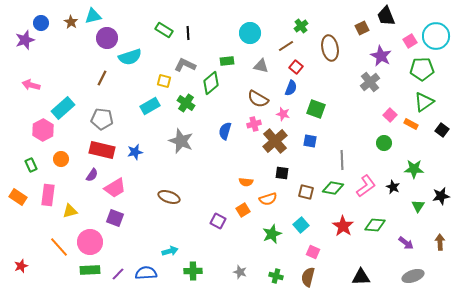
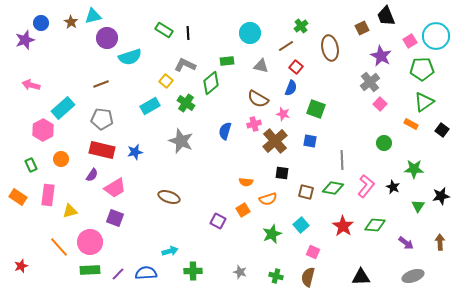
brown line at (102, 78): moved 1 px left, 6 px down; rotated 42 degrees clockwise
yellow square at (164, 81): moved 2 px right; rotated 24 degrees clockwise
pink square at (390, 115): moved 10 px left, 11 px up
pink L-shape at (366, 186): rotated 15 degrees counterclockwise
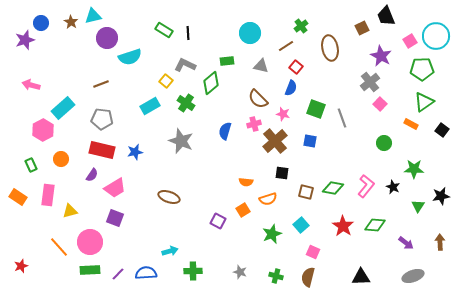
brown semicircle at (258, 99): rotated 15 degrees clockwise
gray line at (342, 160): moved 42 px up; rotated 18 degrees counterclockwise
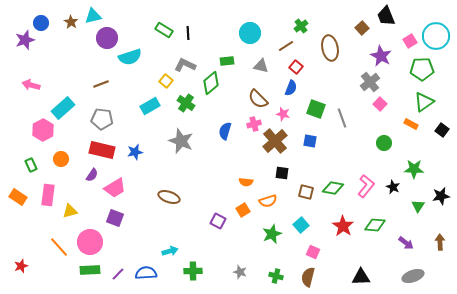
brown square at (362, 28): rotated 16 degrees counterclockwise
orange semicircle at (268, 199): moved 2 px down
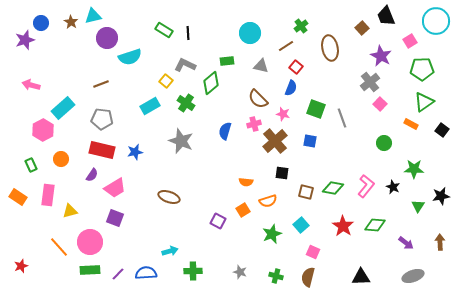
cyan circle at (436, 36): moved 15 px up
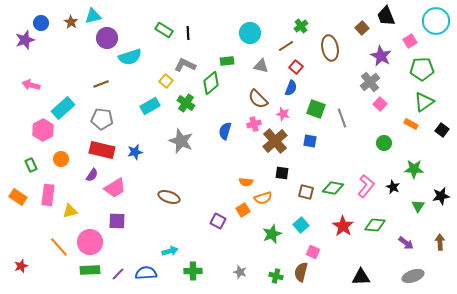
orange semicircle at (268, 201): moved 5 px left, 3 px up
purple square at (115, 218): moved 2 px right, 3 px down; rotated 18 degrees counterclockwise
brown semicircle at (308, 277): moved 7 px left, 5 px up
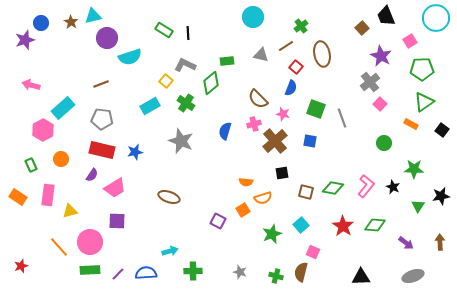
cyan circle at (436, 21): moved 3 px up
cyan circle at (250, 33): moved 3 px right, 16 px up
brown ellipse at (330, 48): moved 8 px left, 6 px down
gray triangle at (261, 66): moved 11 px up
black square at (282, 173): rotated 16 degrees counterclockwise
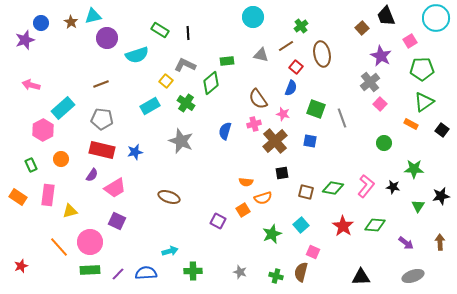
green rectangle at (164, 30): moved 4 px left
cyan semicircle at (130, 57): moved 7 px right, 2 px up
brown semicircle at (258, 99): rotated 10 degrees clockwise
black star at (393, 187): rotated 16 degrees counterclockwise
purple square at (117, 221): rotated 24 degrees clockwise
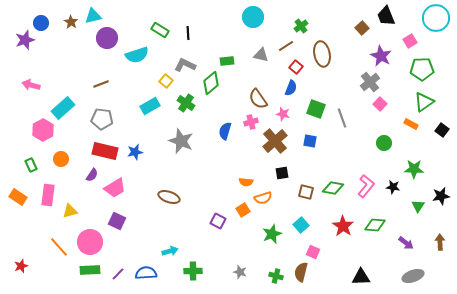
pink cross at (254, 124): moved 3 px left, 2 px up
red rectangle at (102, 150): moved 3 px right, 1 px down
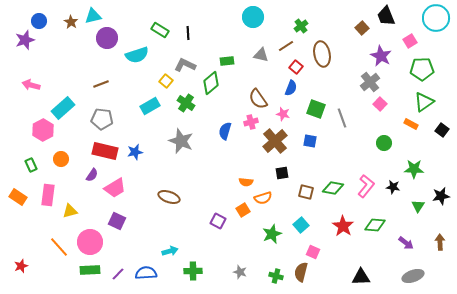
blue circle at (41, 23): moved 2 px left, 2 px up
